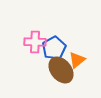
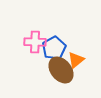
orange triangle: moved 1 px left
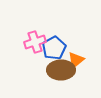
pink cross: rotated 20 degrees counterclockwise
brown ellipse: rotated 52 degrees counterclockwise
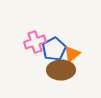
blue pentagon: moved 1 px down
orange triangle: moved 4 px left, 6 px up
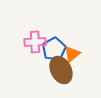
pink cross: rotated 15 degrees clockwise
brown ellipse: rotated 64 degrees clockwise
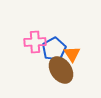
orange triangle: rotated 24 degrees counterclockwise
brown ellipse: rotated 8 degrees counterclockwise
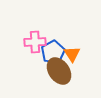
blue pentagon: moved 1 px left, 3 px down
brown ellipse: moved 2 px left, 1 px down
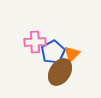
orange triangle: rotated 18 degrees clockwise
brown ellipse: moved 1 px right, 1 px down; rotated 68 degrees clockwise
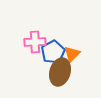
brown ellipse: rotated 16 degrees counterclockwise
